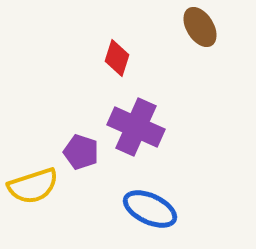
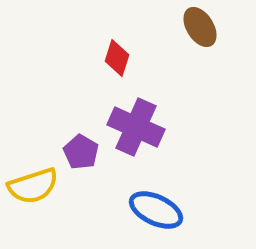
purple pentagon: rotated 12 degrees clockwise
blue ellipse: moved 6 px right, 1 px down
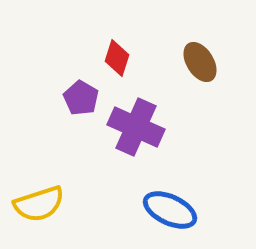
brown ellipse: moved 35 px down
purple pentagon: moved 54 px up
yellow semicircle: moved 6 px right, 18 px down
blue ellipse: moved 14 px right
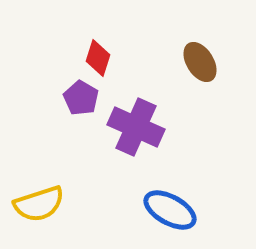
red diamond: moved 19 px left
blue ellipse: rotated 4 degrees clockwise
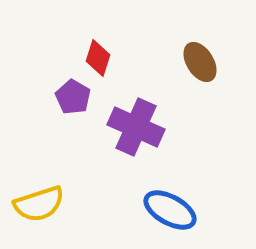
purple pentagon: moved 8 px left, 1 px up
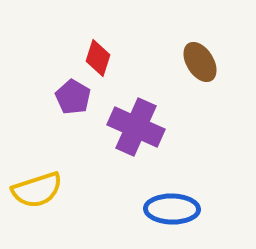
yellow semicircle: moved 2 px left, 14 px up
blue ellipse: moved 2 px right, 1 px up; rotated 28 degrees counterclockwise
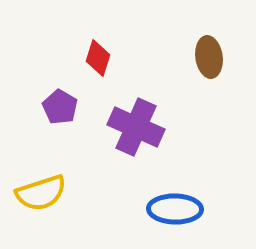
brown ellipse: moved 9 px right, 5 px up; rotated 24 degrees clockwise
purple pentagon: moved 13 px left, 10 px down
yellow semicircle: moved 4 px right, 3 px down
blue ellipse: moved 3 px right
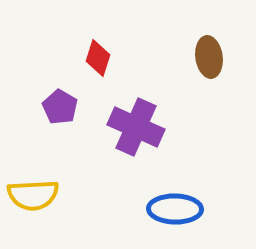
yellow semicircle: moved 8 px left, 2 px down; rotated 15 degrees clockwise
